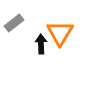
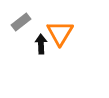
gray rectangle: moved 7 px right, 1 px up
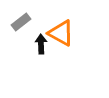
orange triangle: moved 1 px right; rotated 32 degrees counterclockwise
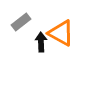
black arrow: moved 2 px up
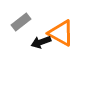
black arrow: rotated 108 degrees counterclockwise
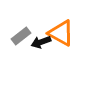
gray rectangle: moved 14 px down
